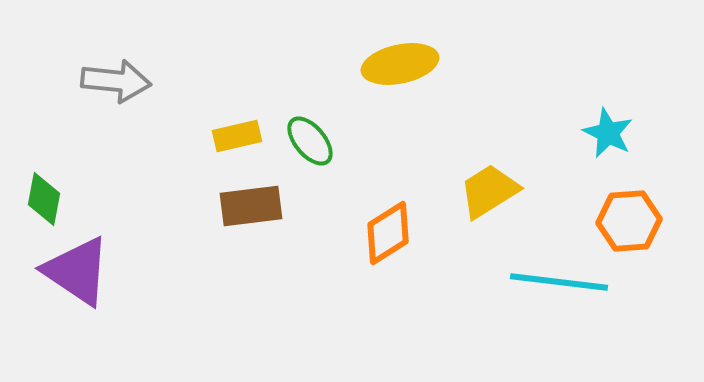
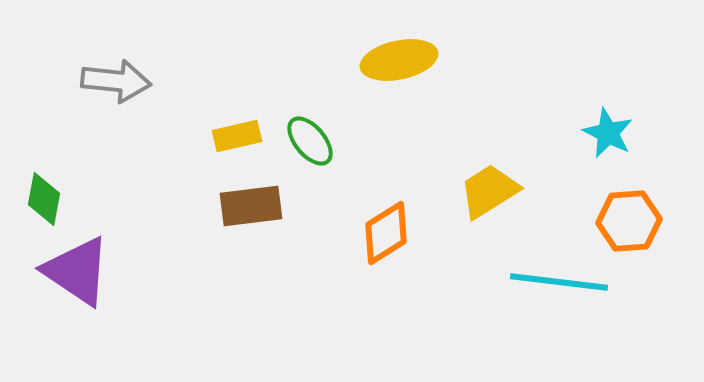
yellow ellipse: moved 1 px left, 4 px up
orange diamond: moved 2 px left
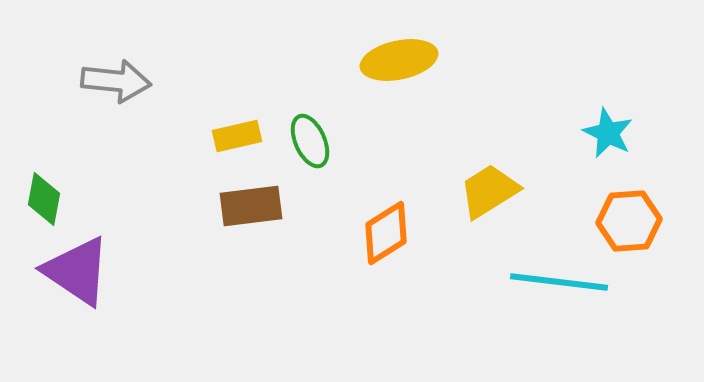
green ellipse: rotated 16 degrees clockwise
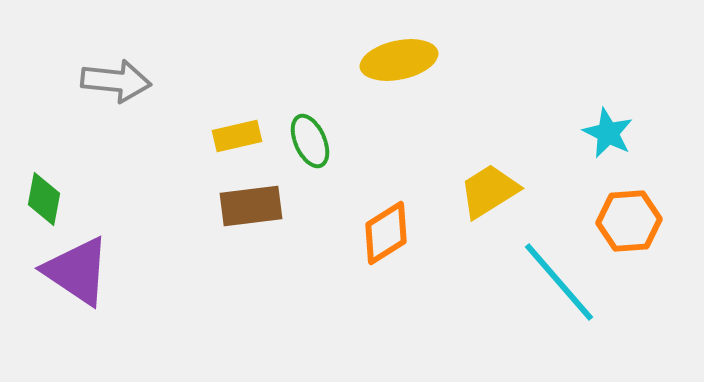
cyan line: rotated 42 degrees clockwise
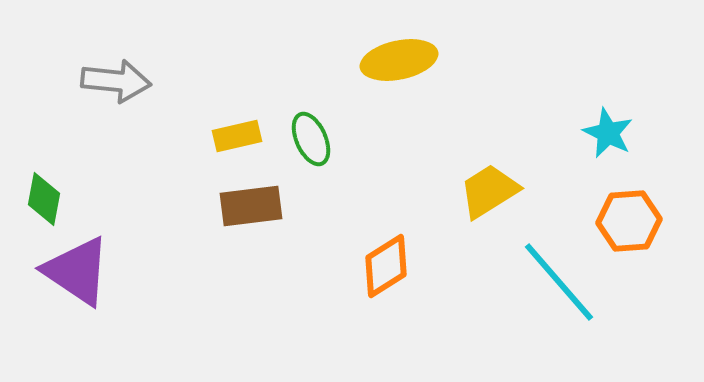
green ellipse: moved 1 px right, 2 px up
orange diamond: moved 33 px down
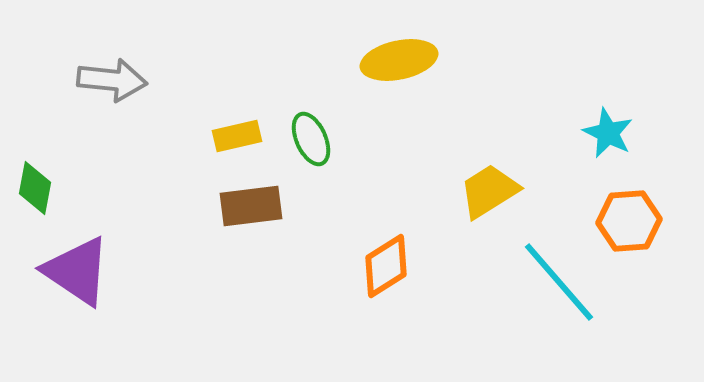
gray arrow: moved 4 px left, 1 px up
green diamond: moved 9 px left, 11 px up
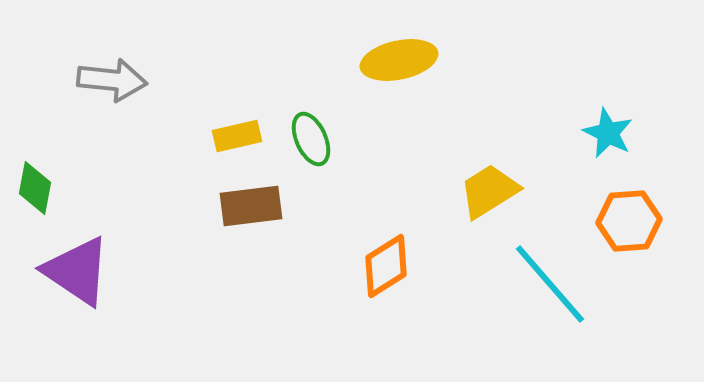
cyan line: moved 9 px left, 2 px down
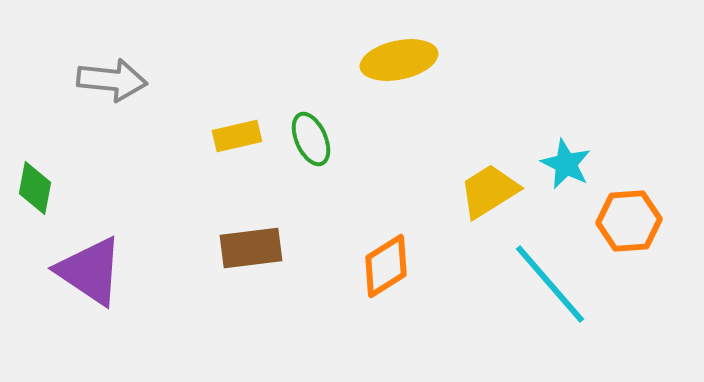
cyan star: moved 42 px left, 31 px down
brown rectangle: moved 42 px down
purple triangle: moved 13 px right
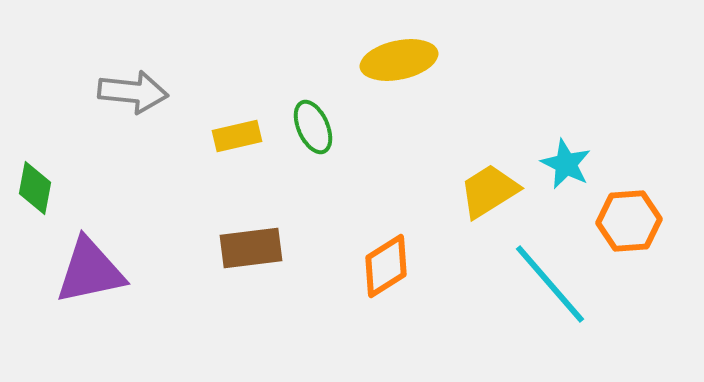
gray arrow: moved 21 px right, 12 px down
green ellipse: moved 2 px right, 12 px up
purple triangle: rotated 46 degrees counterclockwise
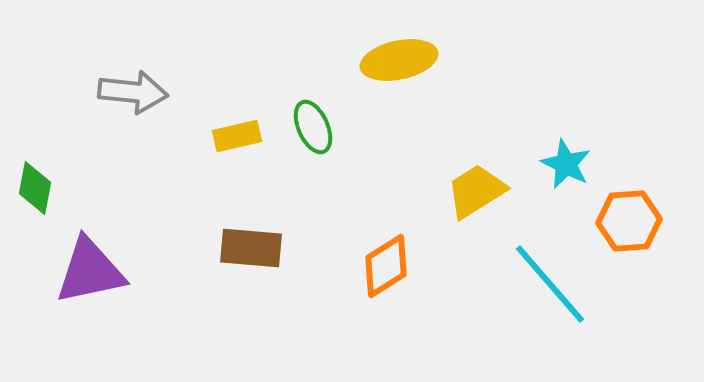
yellow trapezoid: moved 13 px left
brown rectangle: rotated 12 degrees clockwise
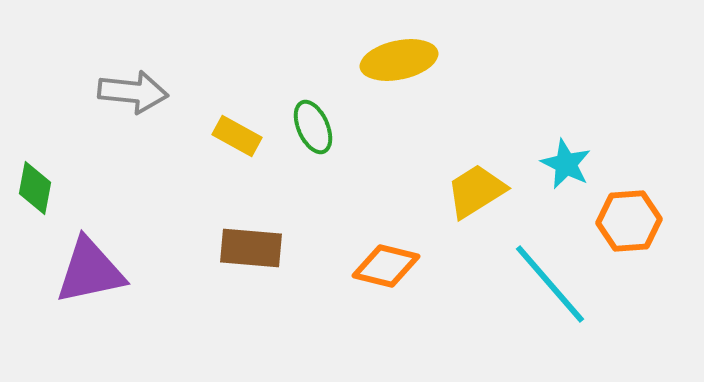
yellow rectangle: rotated 42 degrees clockwise
orange diamond: rotated 46 degrees clockwise
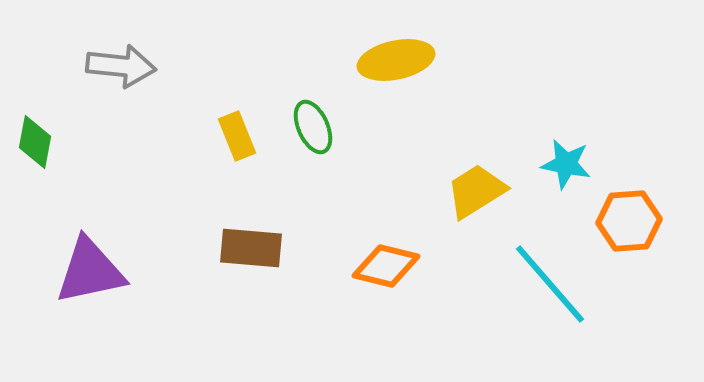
yellow ellipse: moved 3 px left
gray arrow: moved 12 px left, 26 px up
yellow rectangle: rotated 39 degrees clockwise
cyan star: rotated 15 degrees counterclockwise
green diamond: moved 46 px up
